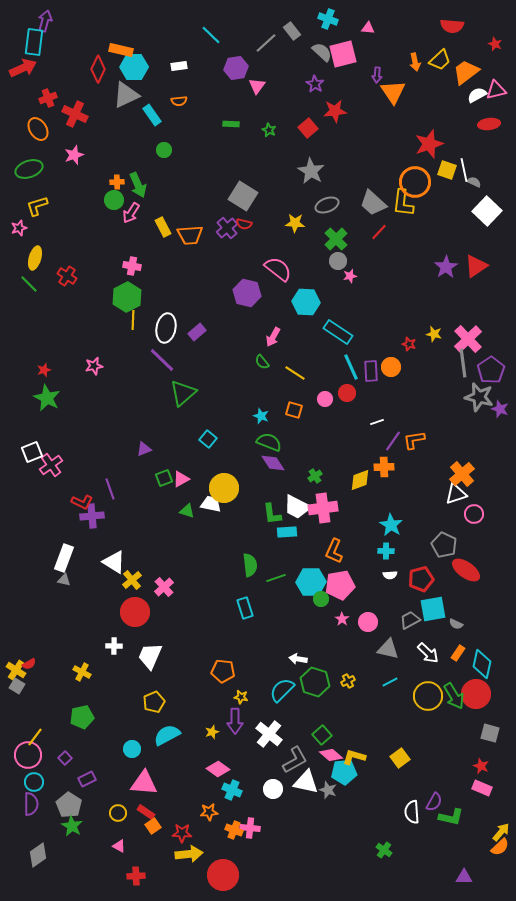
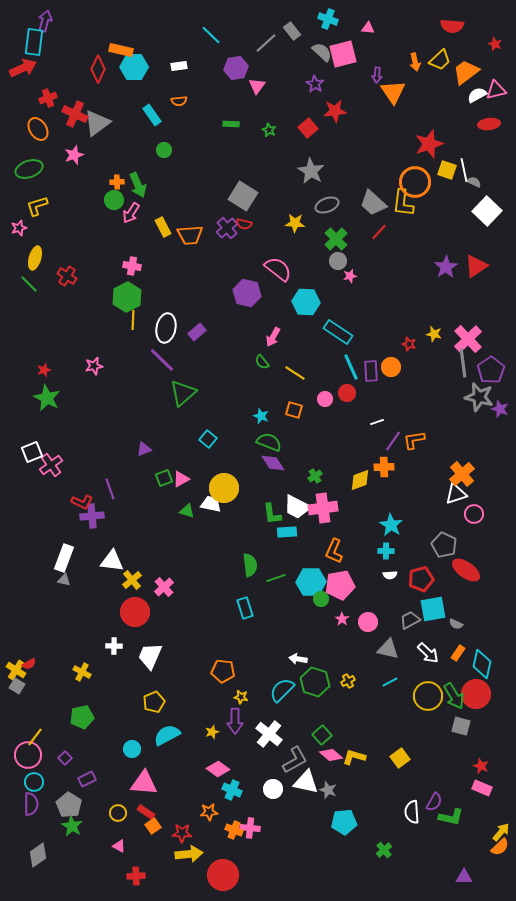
gray triangle at (126, 95): moved 29 px left, 28 px down; rotated 12 degrees counterclockwise
white triangle at (114, 562): moved 2 px left, 1 px up; rotated 25 degrees counterclockwise
gray square at (490, 733): moved 29 px left, 7 px up
cyan pentagon at (344, 772): moved 50 px down
green cross at (384, 850): rotated 14 degrees clockwise
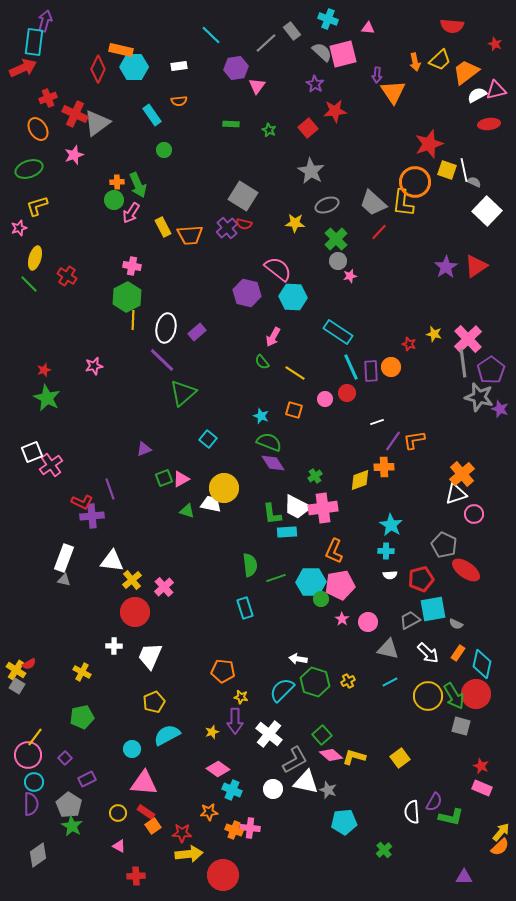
cyan hexagon at (306, 302): moved 13 px left, 5 px up
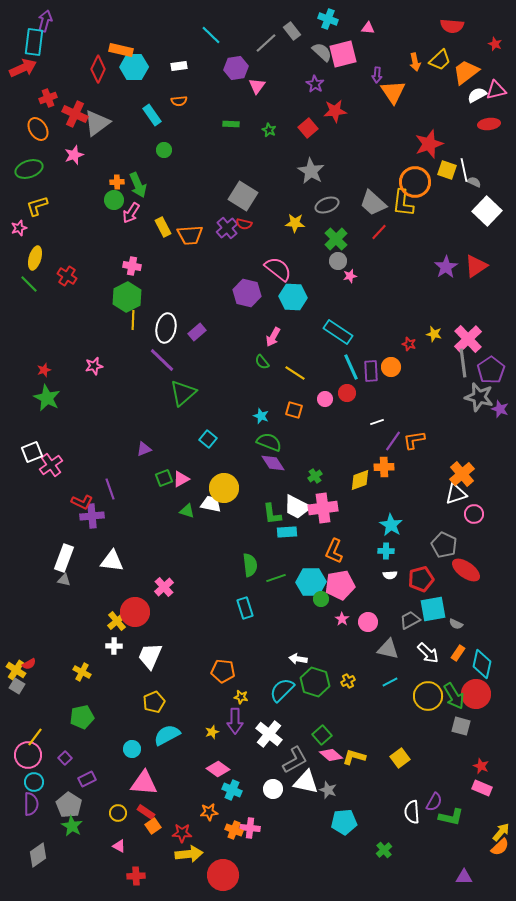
yellow cross at (132, 580): moved 15 px left, 41 px down
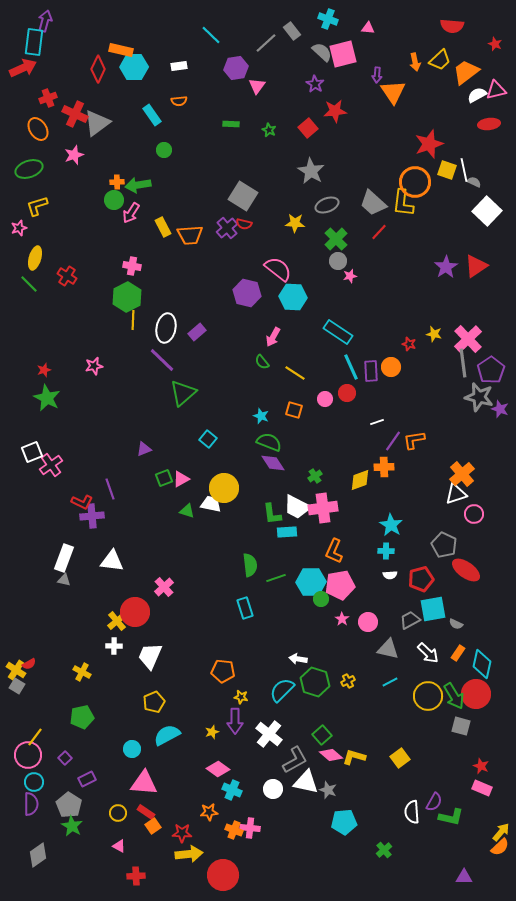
green arrow at (138, 185): rotated 105 degrees clockwise
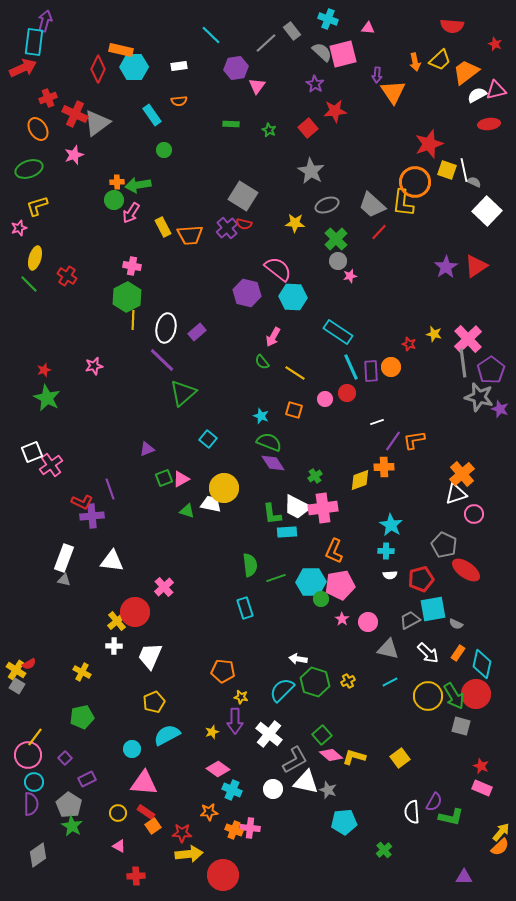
gray trapezoid at (373, 203): moved 1 px left, 2 px down
purple triangle at (144, 449): moved 3 px right
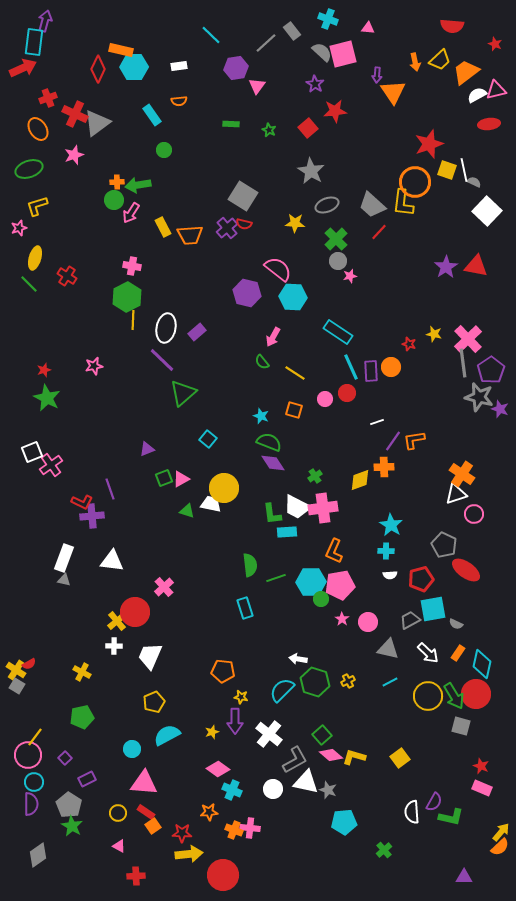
red triangle at (476, 266): rotated 45 degrees clockwise
orange cross at (462, 474): rotated 15 degrees counterclockwise
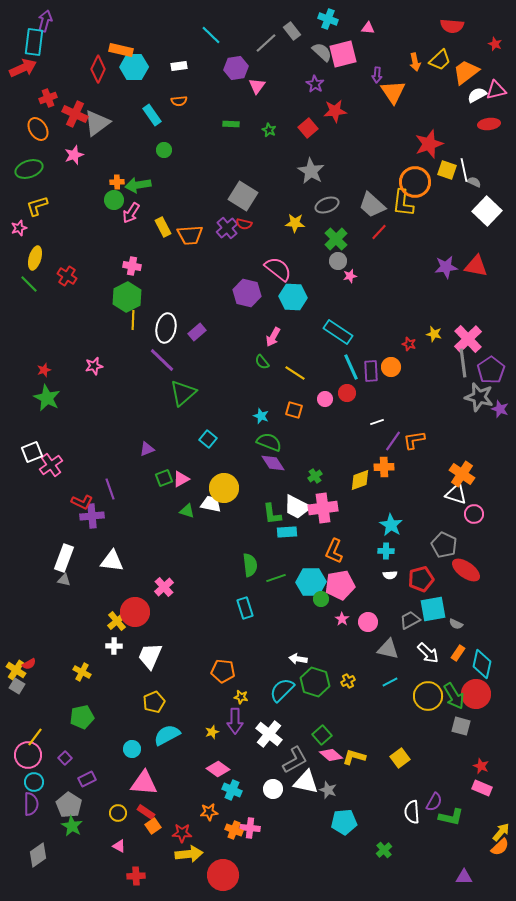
purple star at (446, 267): rotated 25 degrees clockwise
white triangle at (456, 494): rotated 35 degrees clockwise
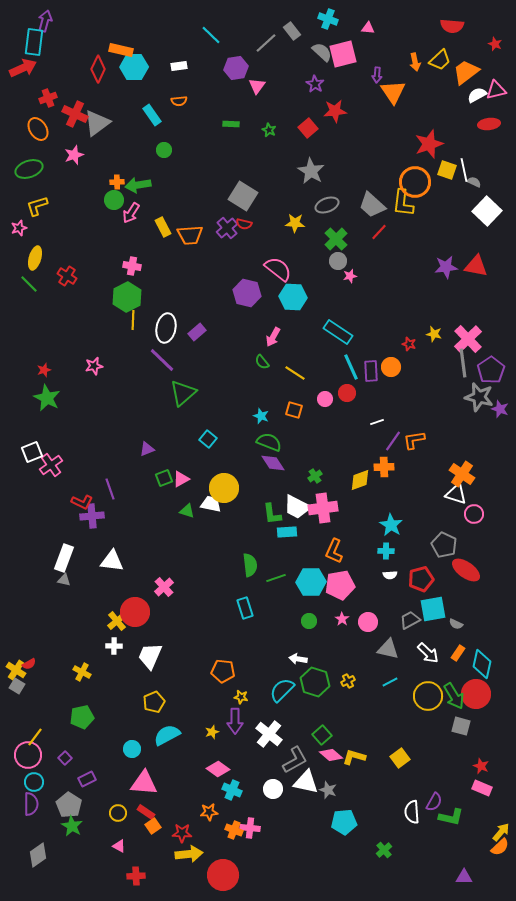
green circle at (321, 599): moved 12 px left, 22 px down
